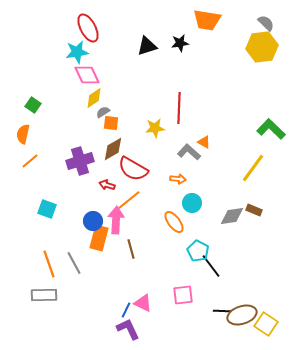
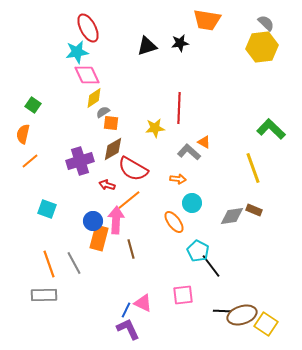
yellow line at (253, 168): rotated 56 degrees counterclockwise
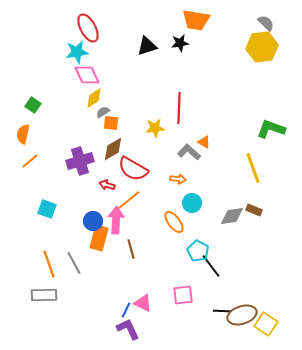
orange trapezoid at (207, 20): moved 11 px left
green L-shape at (271, 129): rotated 24 degrees counterclockwise
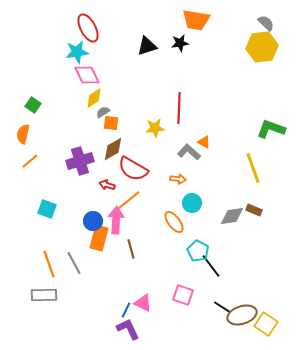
pink square at (183, 295): rotated 25 degrees clockwise
black line at (222, 311): moved 4 px up; rotated 30 degrees clockwise
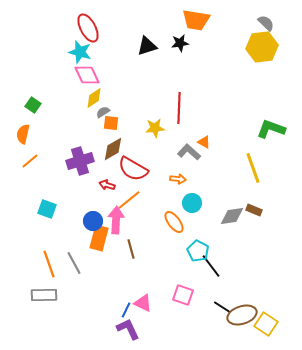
cyan star at (77, 52): moved 3 px right; rotated 25 degrees clockwise
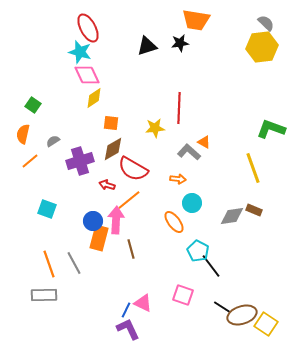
gray semicircle at (103, 112): moved 50 px left, 29 px down
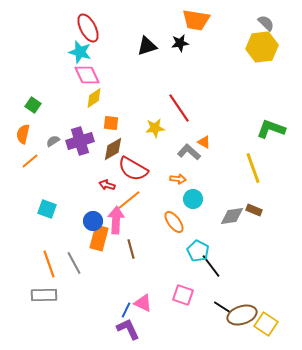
red line at (179, 108): rotated 36 degrees counterclockwise
purple cross at (80, 161): moved 20 px up
cyan circle at (192, 203): moved 1 px right, 4 px up
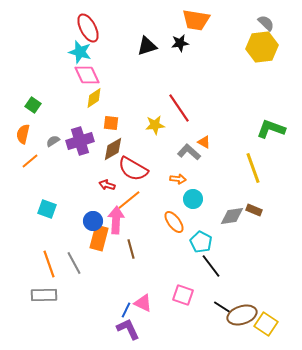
yellow star at (155, 128): moved 3 px up
cyan pentagon at (198, 251): moved 3 px right, 9 px up
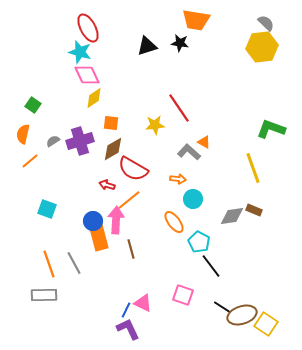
black star at (180, 43): rotated 18 degrees clockwise
orange rectangle at (99, 238): rotated 30 degrees counterclockwise
cyan pentagon at (201, 242): moved 2 px left
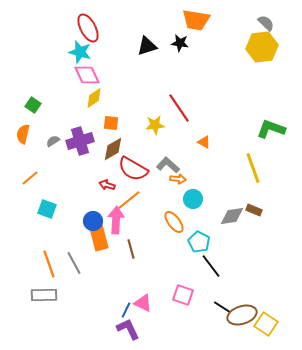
gray L-shape at (189, 152): moved 21 px left, 13 px down
orange line at (30, 161): moved 17 px down
